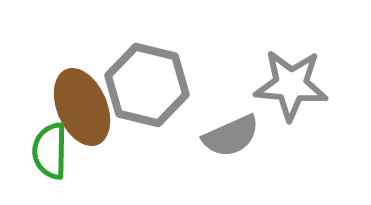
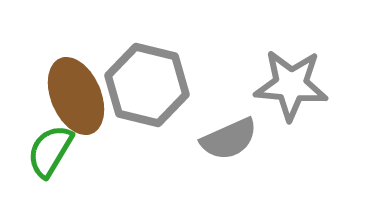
brown ellipse: moved 6 px left, 11 px up
gray semicircle: moved 2 px left, 3 px down
green semicircle: rotated 30 degrees clockwise
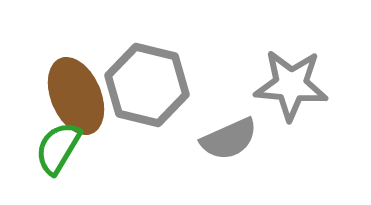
green semicircle: moved 8 px right, 3 px up
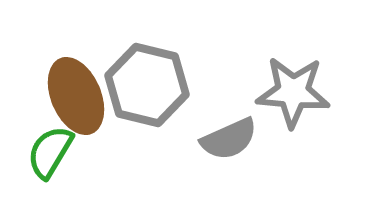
gray star: moved 2 px right, 7 px down
green semicircle: moved 8 px left, 4 px down
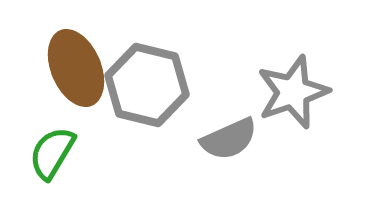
gray star: rotated 24 degrees counterclockwise
brown ellipse: moved 28 px up
green semicircle: moved 2 px right, 1 px down
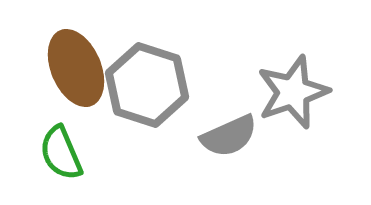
gray hexagon: rotated 4 degrees clockwise
gray semicircle: moved 3 px up
green semicircle: moved 9 px right; rotated 54 degrees counterclockwise
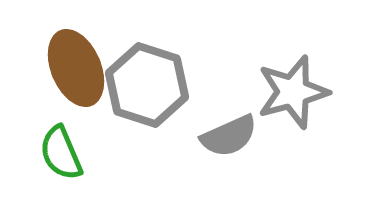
gray star: rotated 4 degrees clockwise
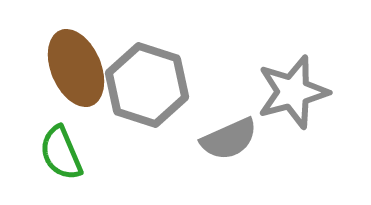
gray semicircle: moved 3 px down
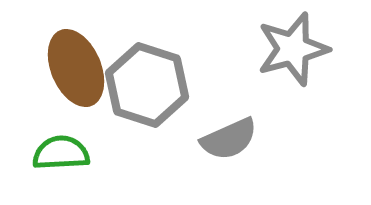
gray star: moved 43 px up
green semicircle: rotated 110 degrees clockwise
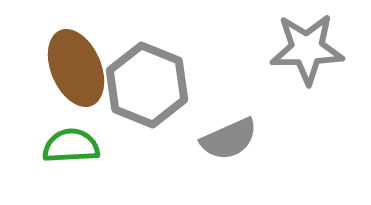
gray star: moved 14 px right; rotated 14 degrees clockwise
gray hexagon: rotated 4 degrees clockwise
green semicircle: moved 10 px right, 7 px up
